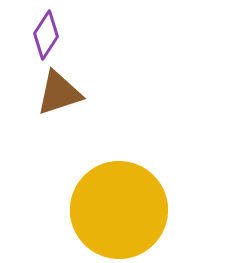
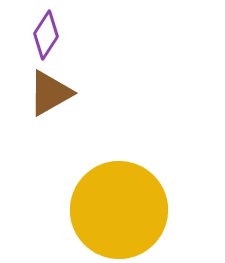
brown triangle: moved 9 px left; rotated 12 degrees counterclockwise
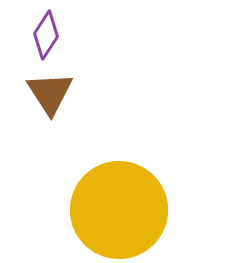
brown triangle: rotated 33 degrees counterclockwise
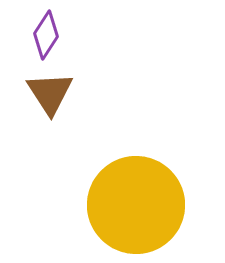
yellow circle: moved 17 px right, 5 px up
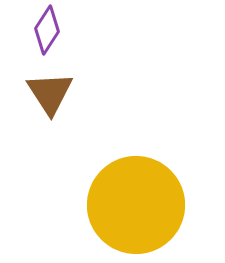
purple diamond: moved 1 px right, 5 px up
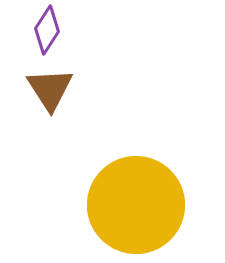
brown triangle: moved 4 px up
